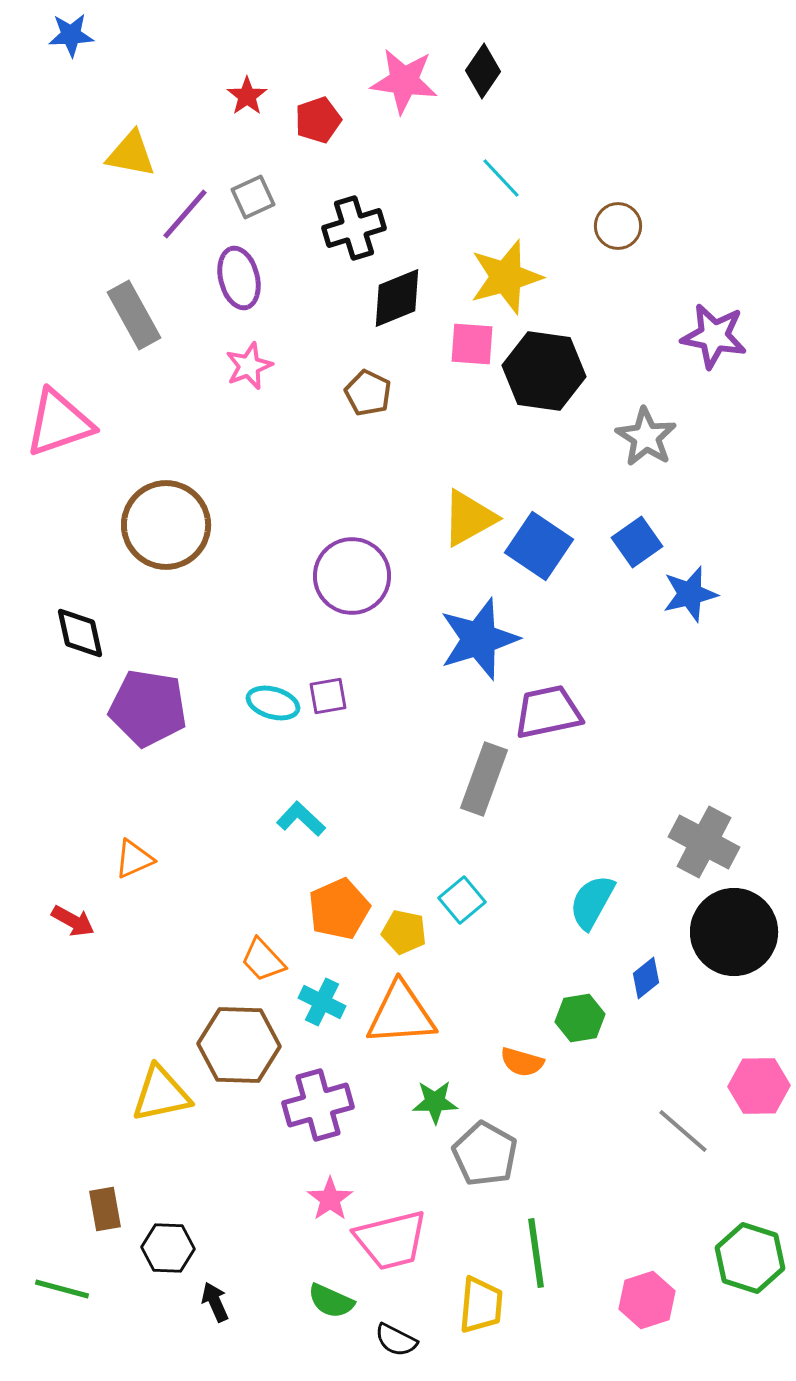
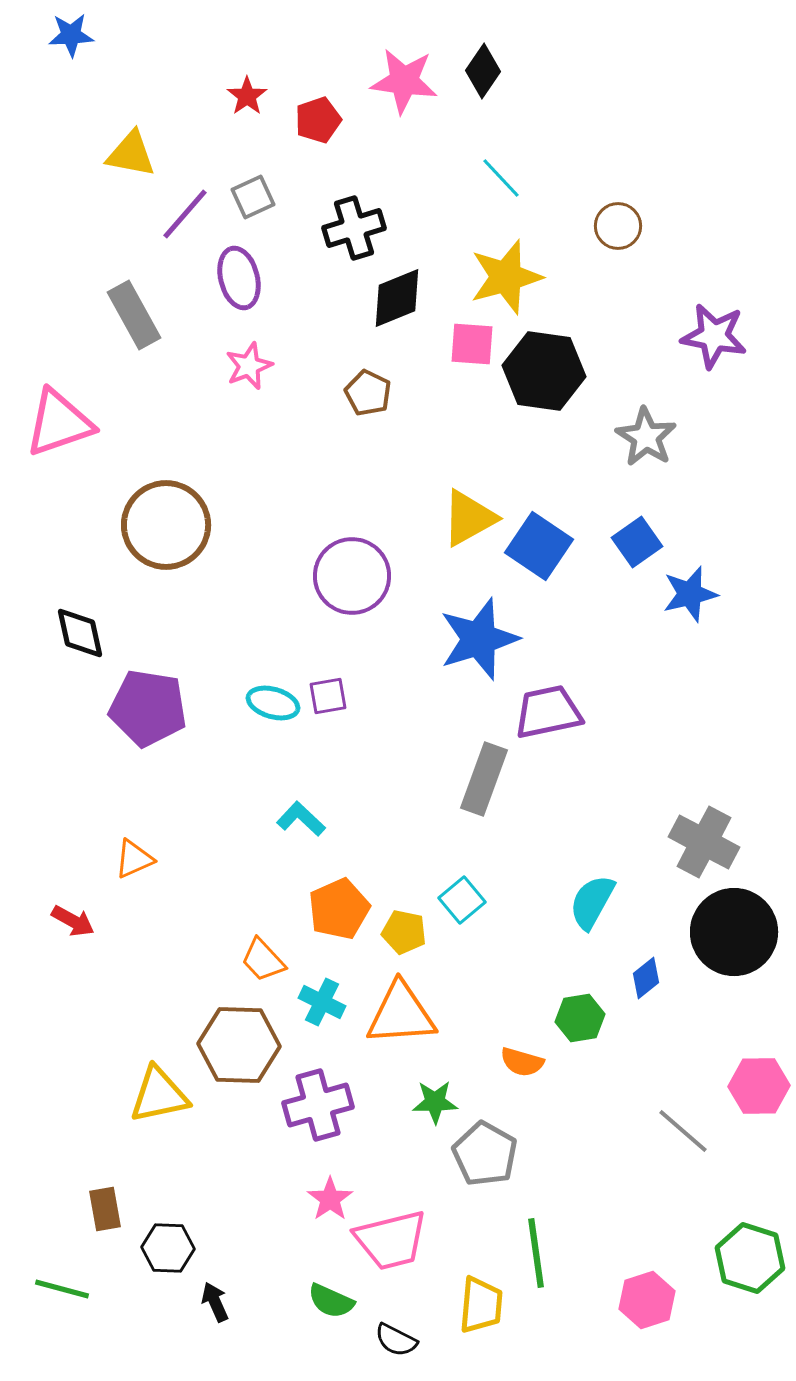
yellow triangle at (161, 1094): moved 2 px left, 1 px down
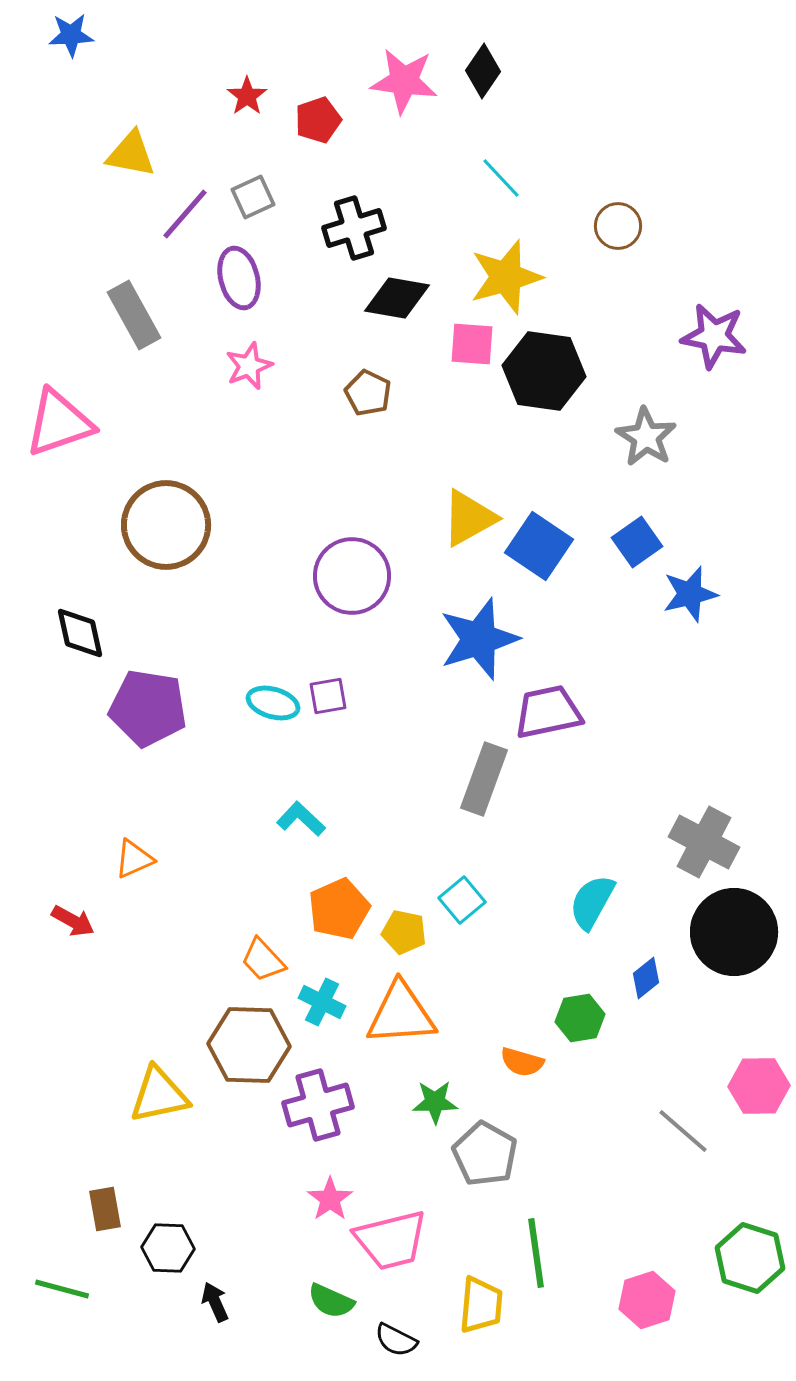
black diamond at (397, 298): rotated 32 degrees clockwise
brown hexagon at (239, 1045): moved 10 px right
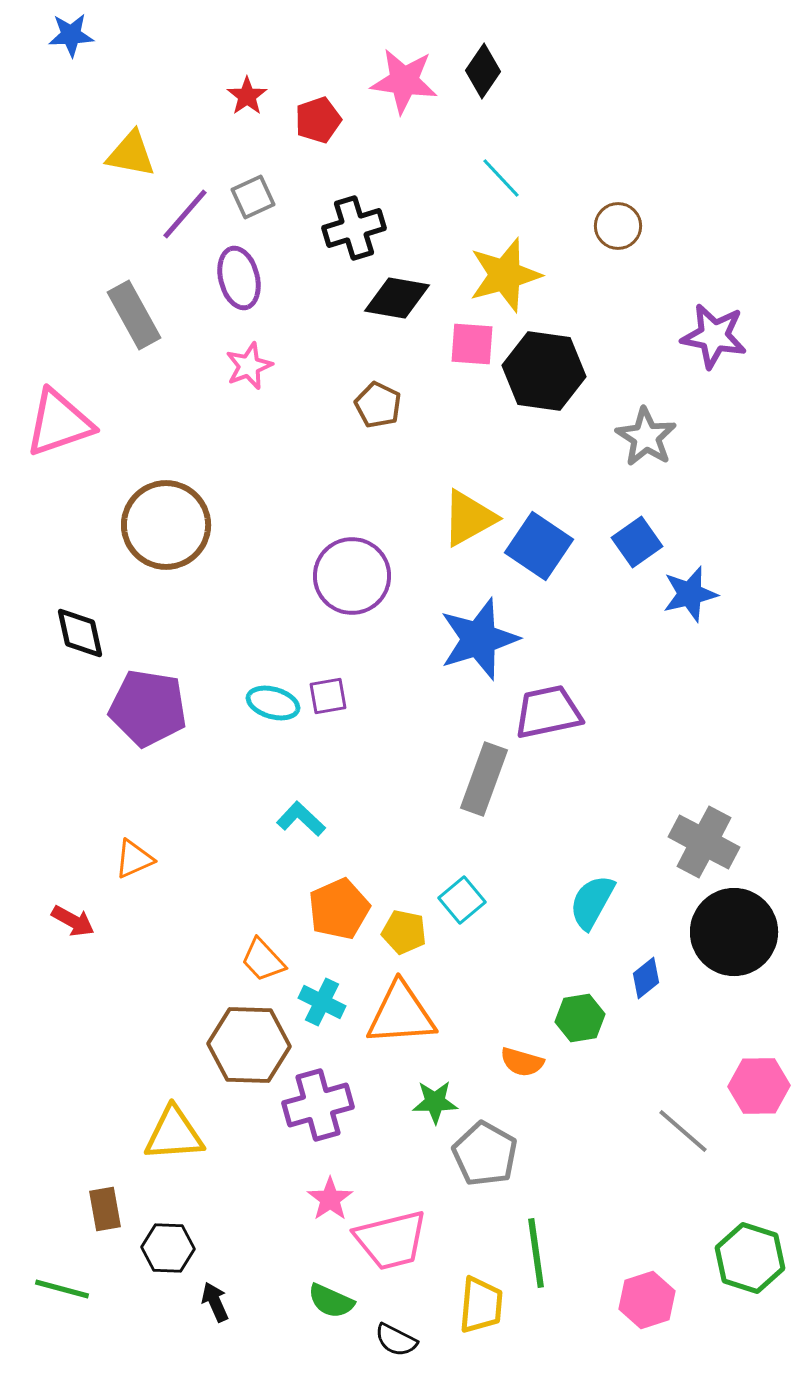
yellow star at (506, 277): moved 1 px left, 2 px up
brown pentagon at (368, 393): moved 10 px right, 12 px down
yellow triangle at (159, 1095): moved 15 px right, 39 px down; rotated 8 degrees clockwise
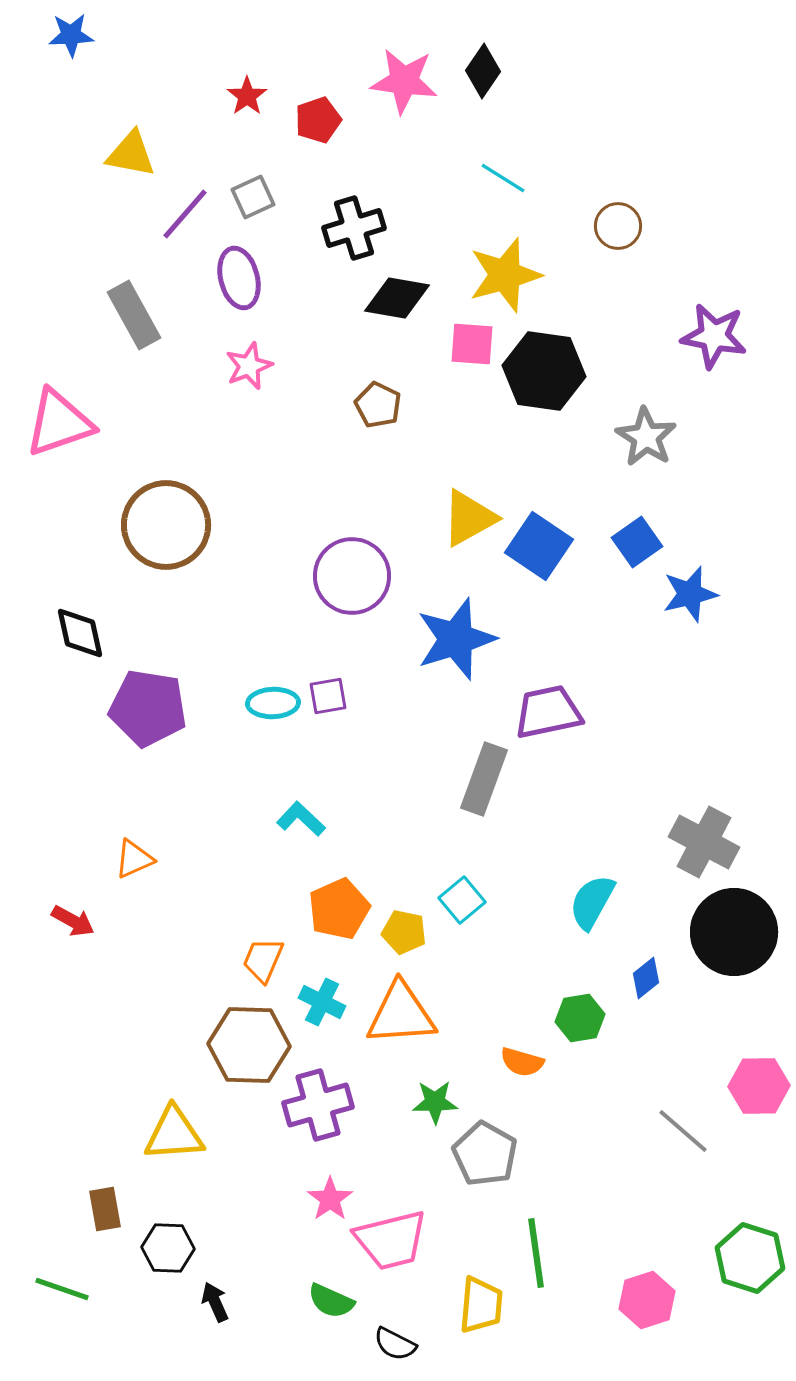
cyan line at (501, 178): moved 2 px right; rotated 15 degrees counterclockwise
blue star at (479, 639): moved 23 px left
cyan ellipse at (273, 703): rotated 18 degrees counterclockwise
orange trapezoid at (263, 960): rotated 66 degrees clockwise
green line at (62, 1289): rotated 4 degrees clockwise
black semicircle at (396, 1340): moved 1 px left, 4 px down
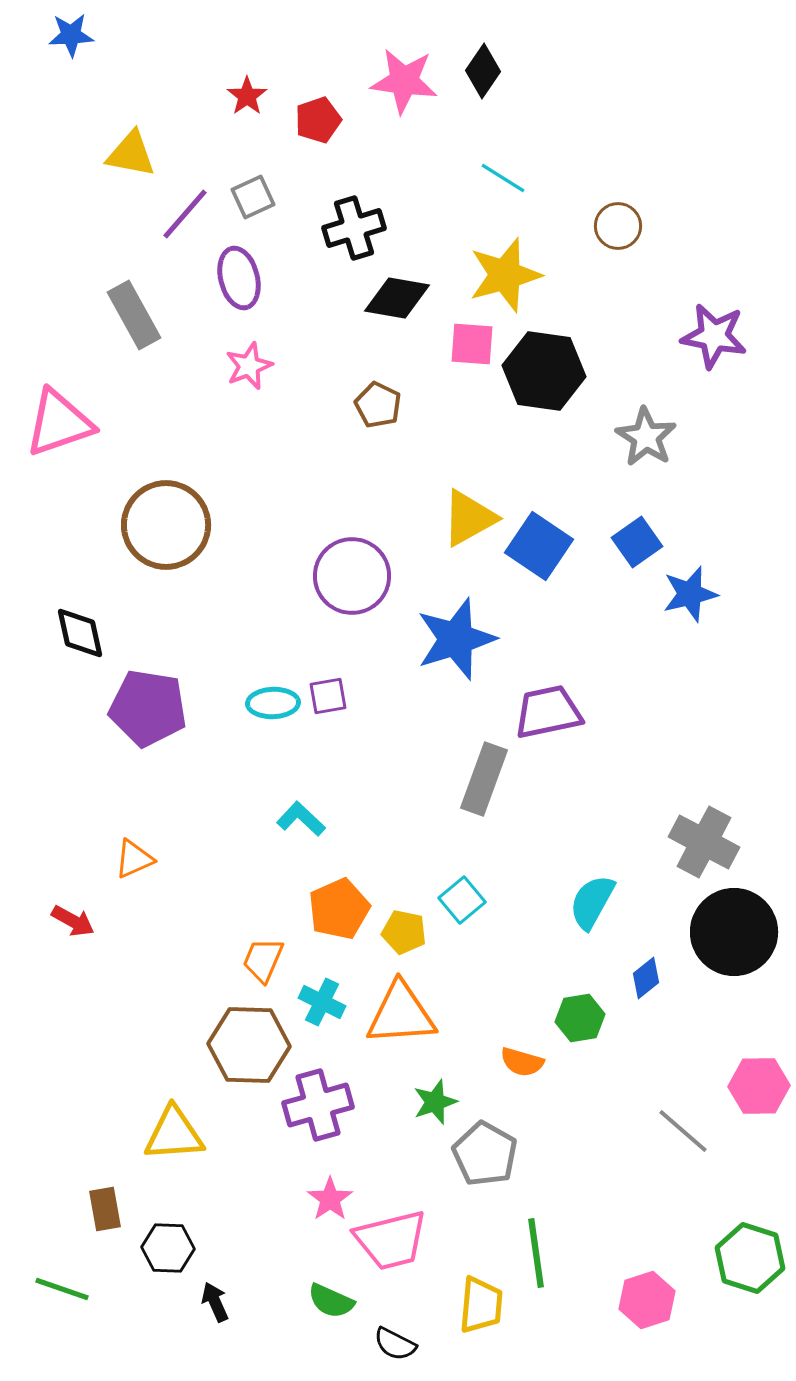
green star at (435, 1102): rotated 18 degrees counterclockwise
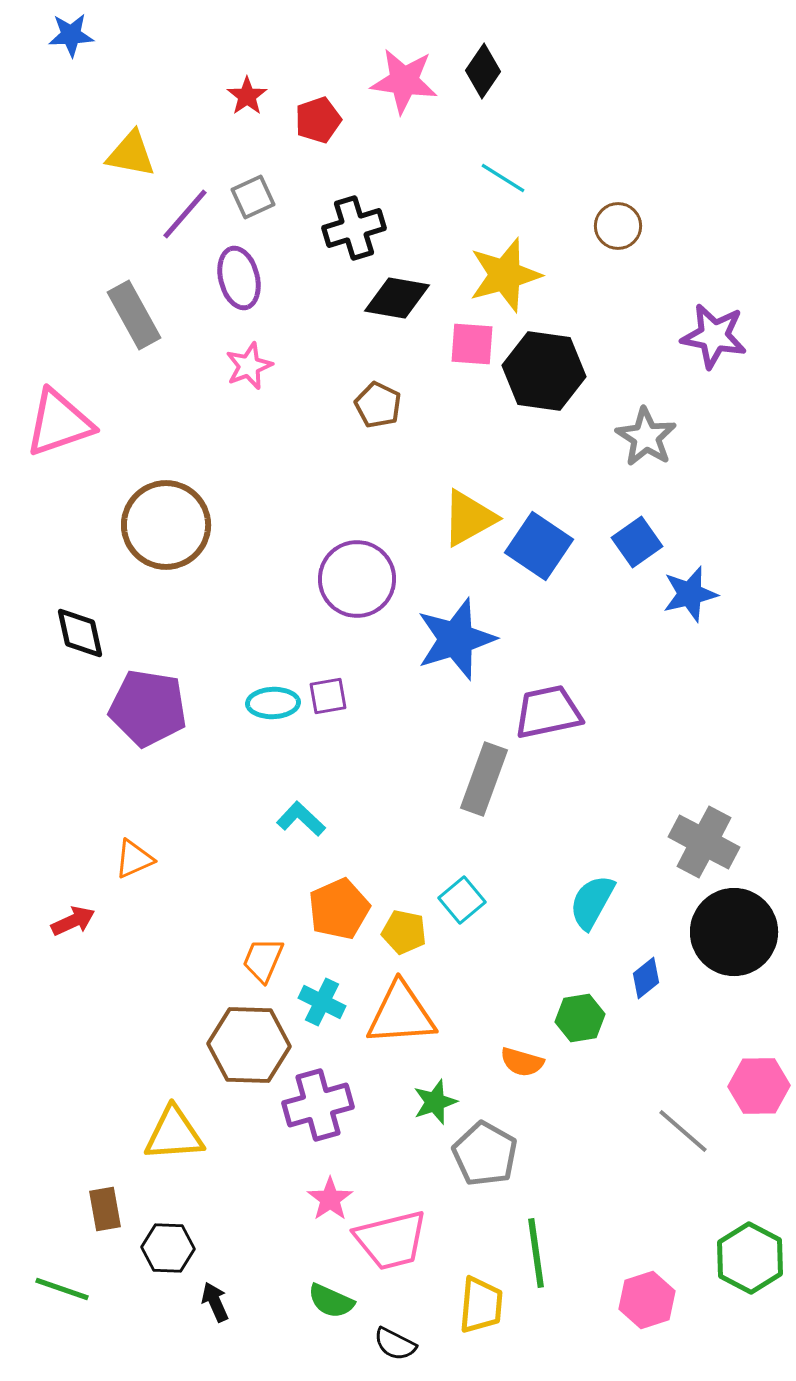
purple circle at (352, 576): moved 5 px right, 3 px down
red arrow at (73, 921): rotated 54 degrees counterclockwise
green hexagon at (750, 1258): rotated 10 degrees clockwise
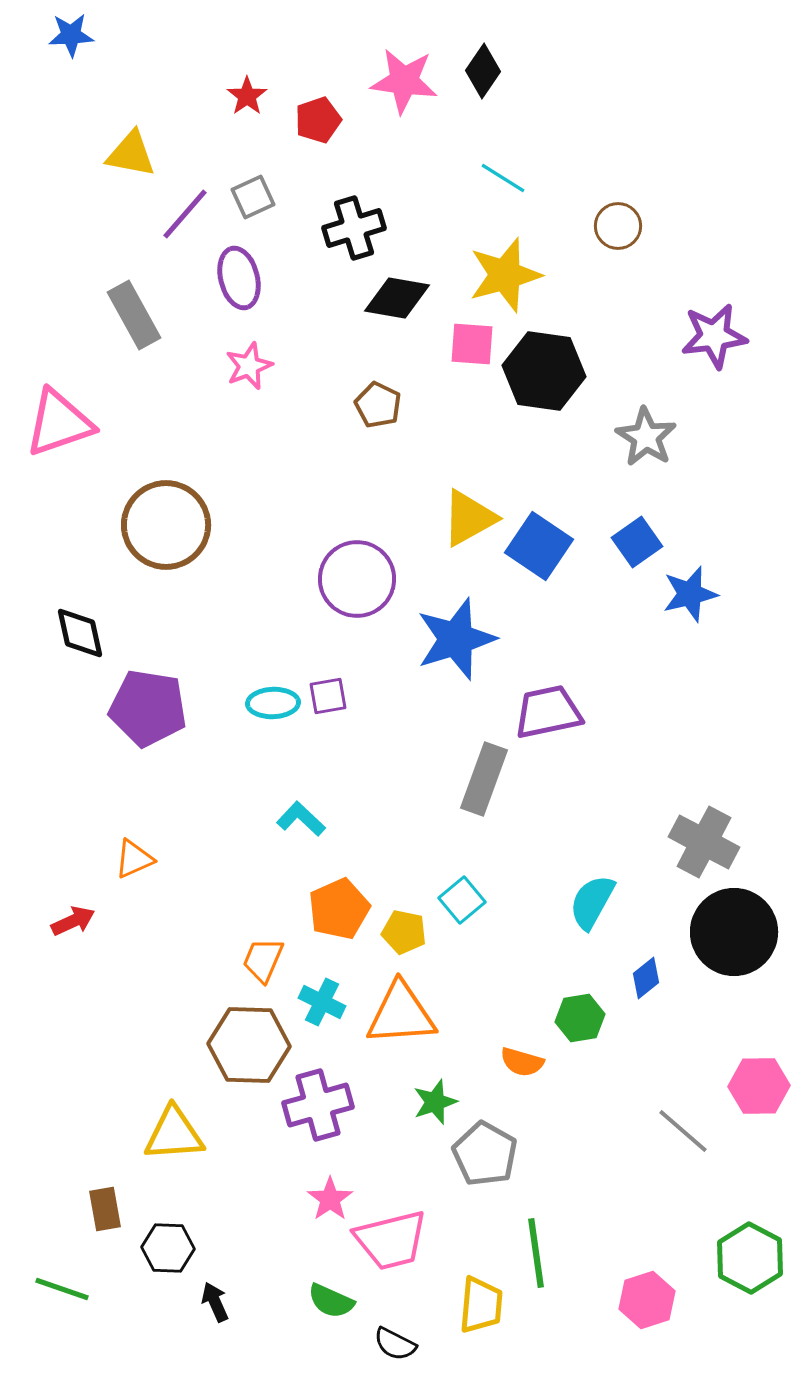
purple star at (714, 336): rotated 18 degrees counterclockwise
